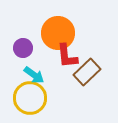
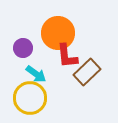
cyan arrow: moved 2 px right, 1 px up
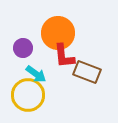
red L-shape: moved 3 px left
brown rectangle: rotated 64 degrees clockwise
yellow circle: moved 2 px left, 3 px up
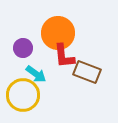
yellow circle: moved 5 px left
